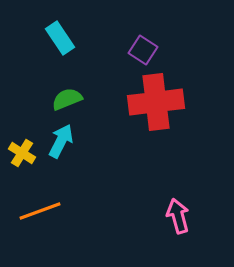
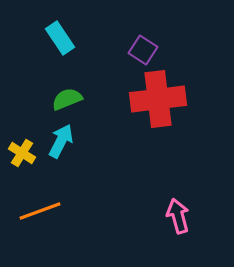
red cross: moved 2 px right, 3 px up
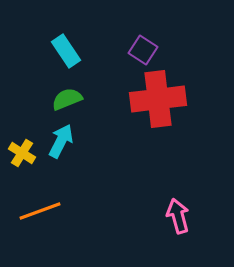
cyan rectangle: moved 6 px right, 13 px down
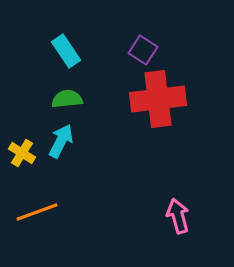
green semicircle: rotated 16 degrees clockwise
orange line: moved 3 px left, 1 px down
